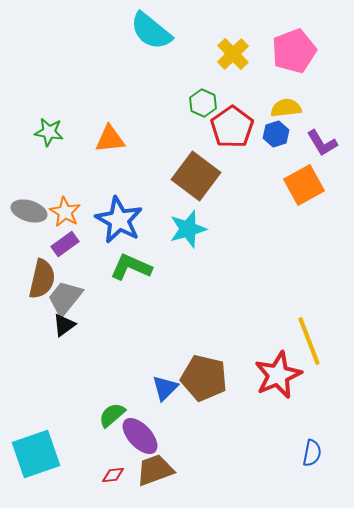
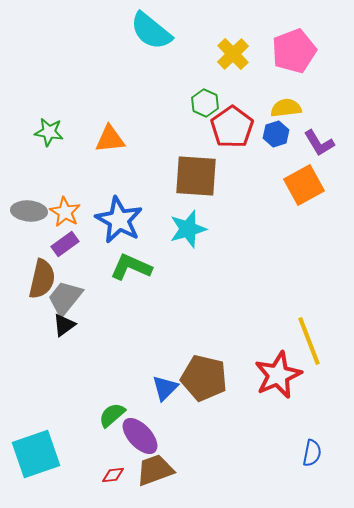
green hexagon: moved 2 px right
purple L-shape: moved 3 px left
brown square: rotated 33 degrees counterclockwise
gray ellipse: rotated 12 degrees counterclockwise
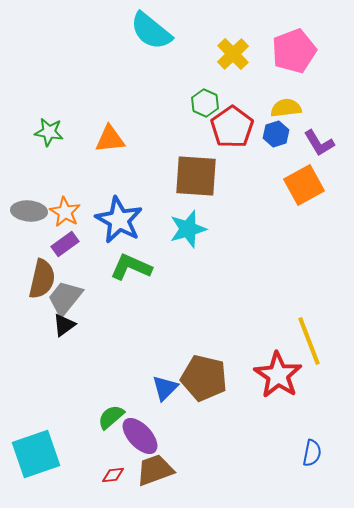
red star: rotated 15 degrees counterclockwise
green semicircle: moved 1 px left, 2 px down
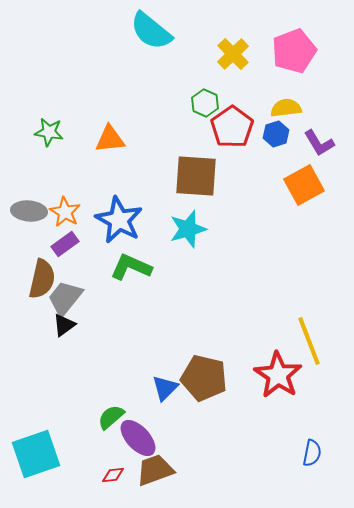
purple ellipse: moved 2 px left, 2 px down
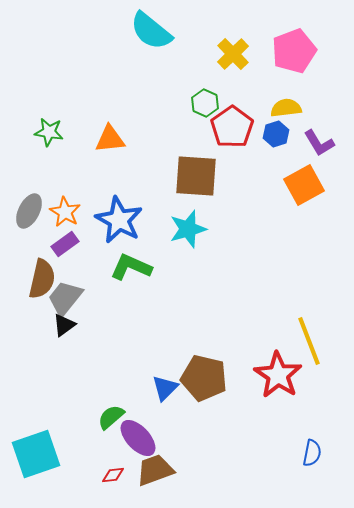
gray ellipse: rotated 68 degrees counterclockwise
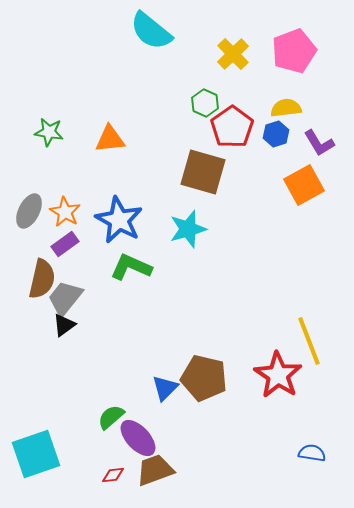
brown square: moved 7 px right, 4 px up; rotated 12 degrees clockwise
blue semicircle: rotated 92 degrees counterclockwise
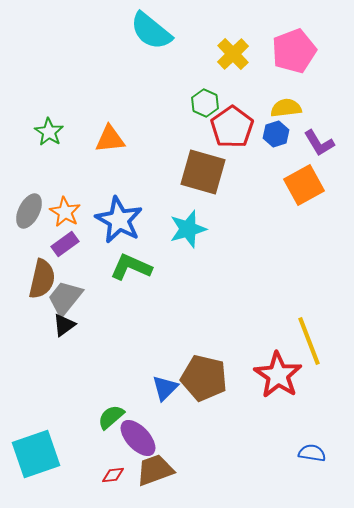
green star: rotated 24 degrees clockwise
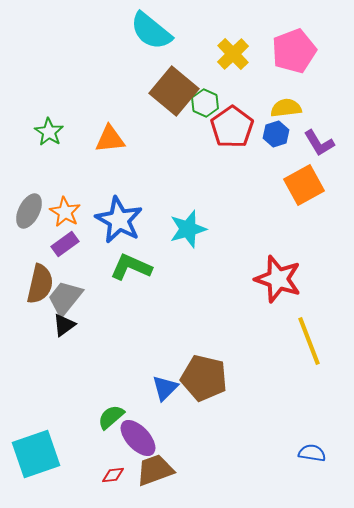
brown square: moved 29 px left, 81 px up; rotated 24 degrees clockwise
brown semicircle: moved 2 px left, 5 px down
red star: moved 96 px up; rotated 15 degrees counterclockwise
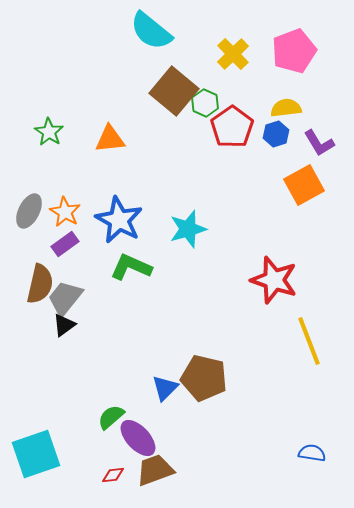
red star: moved 4 px left, 1 px down
